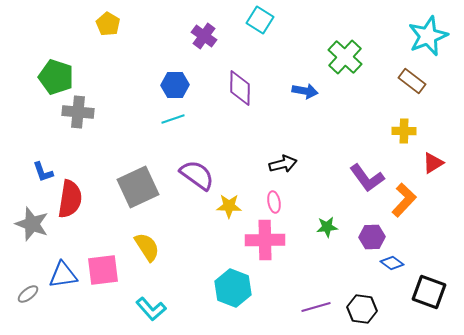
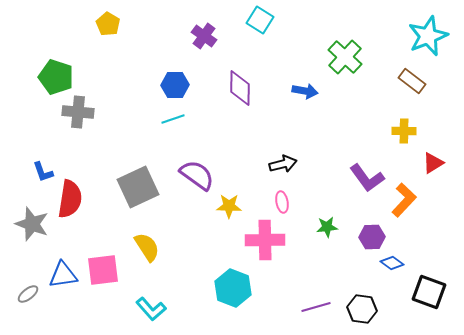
pink ellipse: moved 8 px right
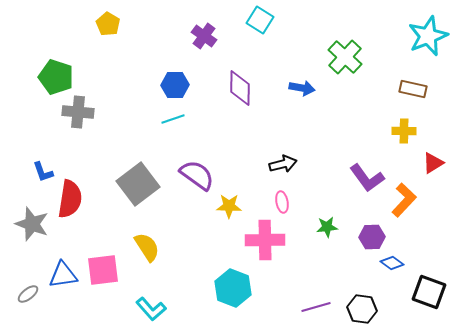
brown rectangle: moved 1 px right, 8 px down; rotated 24 degrees counterclockwise
blue arrow: moved 3 px left, 3 px up
gray square: moved 3 px up; rotated 12 degrees counterclockwise
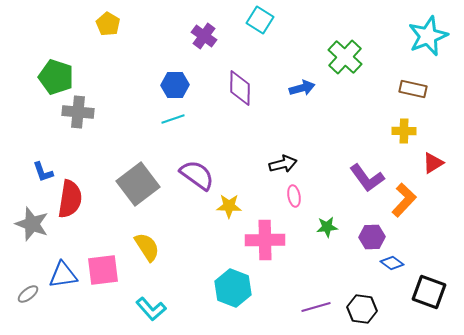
blue arrow: rotated 25 degrees counterclockwise
pink ellipse: moved 12 px right, 6 px up
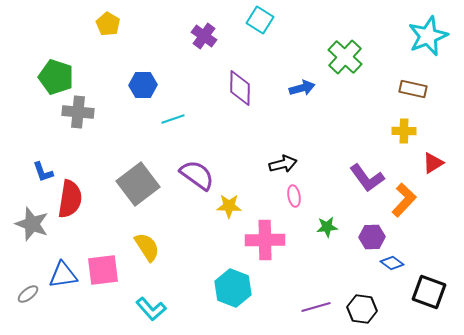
blue hexagon: moved 32 px left
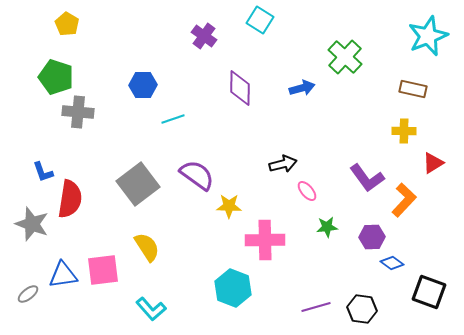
yellow pentagon: moved 41 px left
pink ellipse: moved 13 px right, 5 px up; rotated 30 degrees counterclockwise
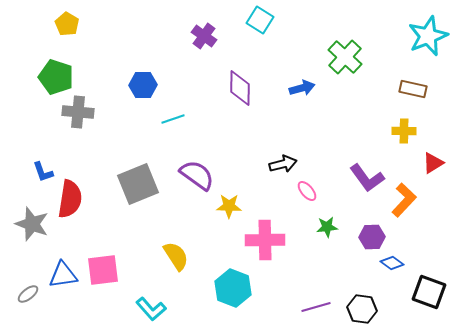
gray square: rotated 15 degrees clockwise
yellow semicircle: moved 29 px right, 9 px down
